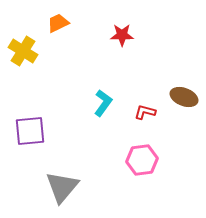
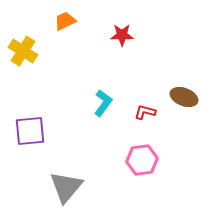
orange trapezoid: moved 7 px right, 2 px up
gray triangle: moved 4 px right
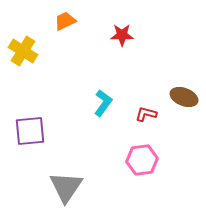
red L-shape: moved 1 px right, 2 px down
gray triangle: rotated 6 degrees counterclockwise
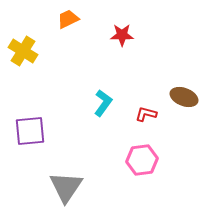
orange trapezoid: moved 3 px right, 2 px up
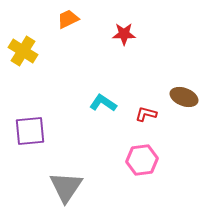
red star: moved 2 px right, 1 px up
cyan L-shape: rotated 92 degrees counterclockwise
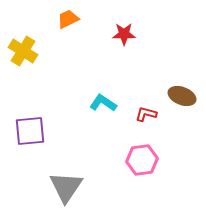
brown ellipse: moved 2 px left, 1 px up
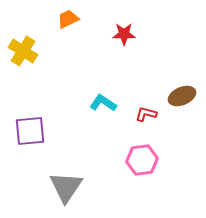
brown ellipse: rotated 44 degrees counterclockwise
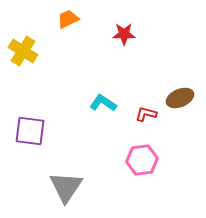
brown ellipse: moved 2 px left, 2 px down
purple square: rotated 12 degrees clockwise
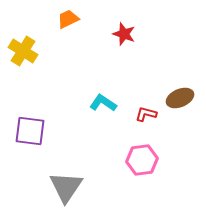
red star: rotated 20 degrees clockwise
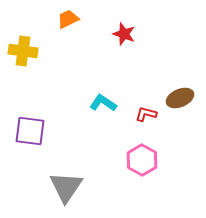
yellow cross: rotated 24 degrees counterclockwise
pink hexagon: rotated 24 degrees counterclockwise
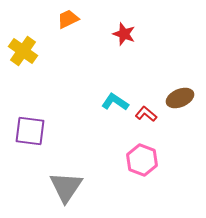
yellow cross: rotated 28 degrees clockwise
cyan L-shape: moved 12 px right, 1 px up
red L-shape: rotated 25 degrees clockwise
pink hexagon: rotated 8 degrees counterclockwise
